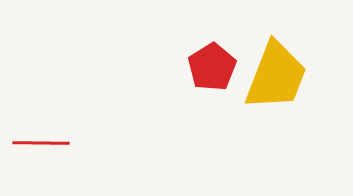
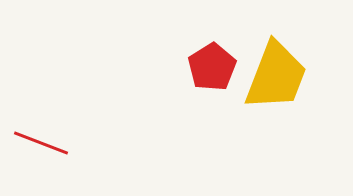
red line: rotated 20 degrees clockwise
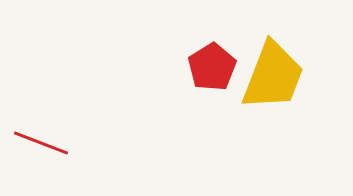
yellow trapezoid: moved 3 px left
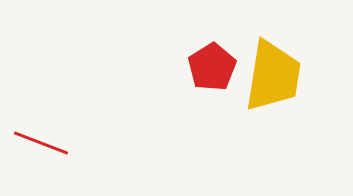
yellow trapezoid: rotated 12 degrees counterclockwise
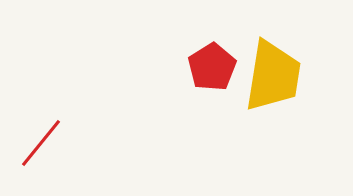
red line: rotated 72 degrees counterclockwise
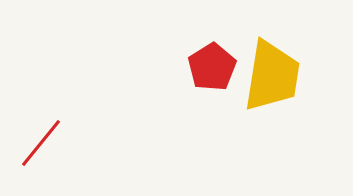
yellow trapezoid: moved 1 px left
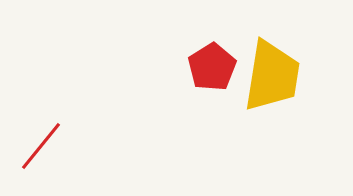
red line: moved 3 px down
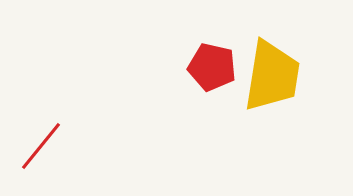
red pentagon: rotated 27 degrees counterclockwise
